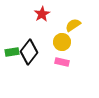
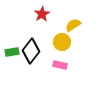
black diamond: moved 2 px right, 1 px up
pink rectangle: moved 2 px left, 3 px down
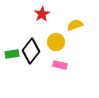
yellow semicircle: moved 2 px right; rotated 14 degrees clockwise
yellow circle: moved 6 px left
green rectangle: moved 2 px down
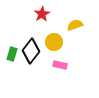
yellow circle: moved 2 px left
green rectangle: rotated 64 degrees counterclockwise
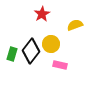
yellow circle: moved 3 px left, 2 px down
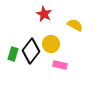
red star: moved 2 px right; rotated 14 degrees counterclockwise
yellow semicircle: rotated 49 degrees clockwise
green rectangle: moved 1 px right
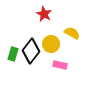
yellow semicircle: moved 3 px left, 8 px down
